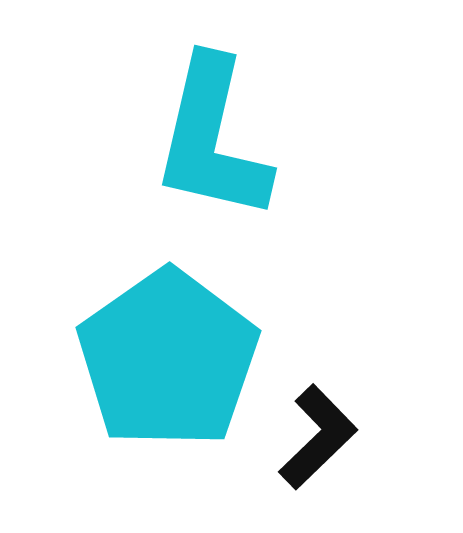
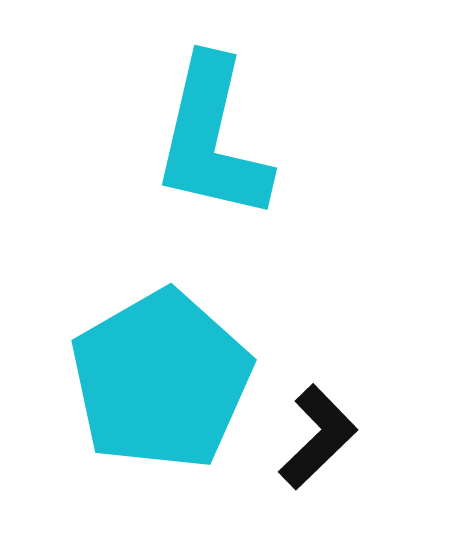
cyan pentagon: moved 7 px left, 21 px down; rotated 5 degrees clockwise
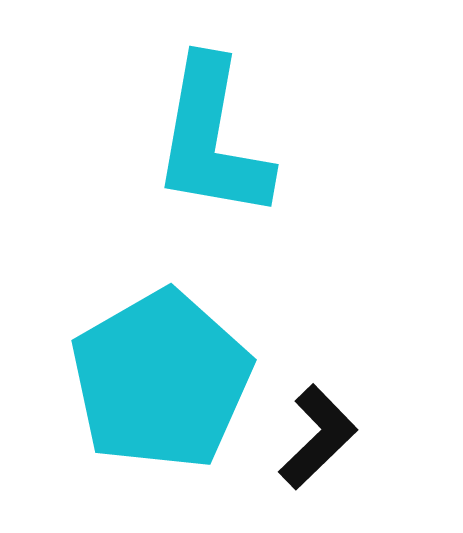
cyan L-shape: rotated 3 degrees counterclockwise
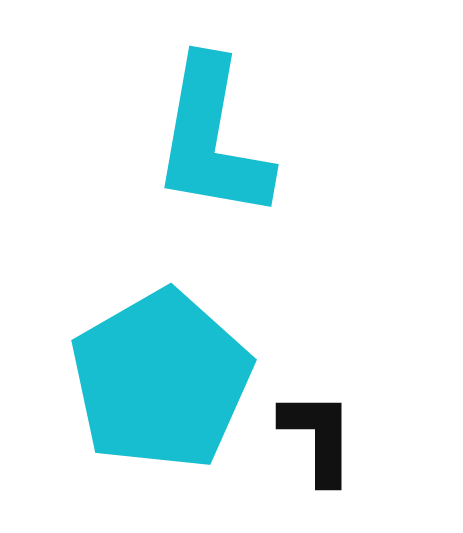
black L-shape: rotated 46 degrees counterclockwise
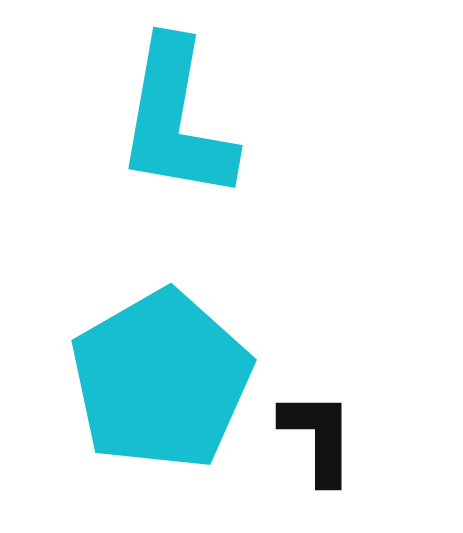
cyan L-shape: moved 36 px left, 19 px up
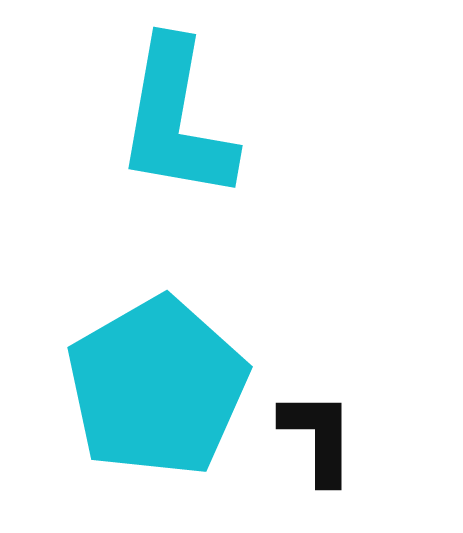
cyan pentagon: moved 4 px left, 7 px down
